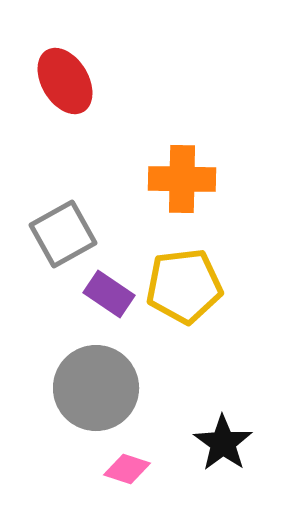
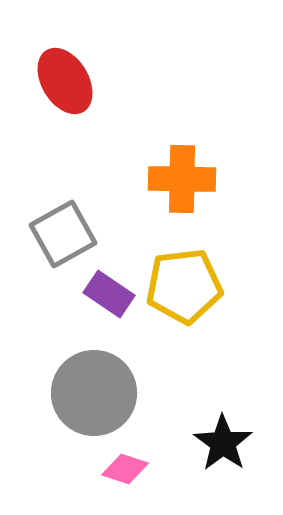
gray circle: moved 2 px left, 5 px down
pink diamond: moved 2 px left
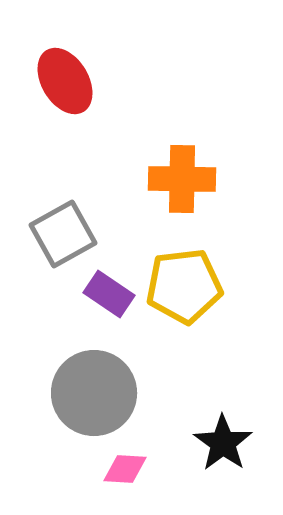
pink diamond: rotated 15 degrees counterclockwise
